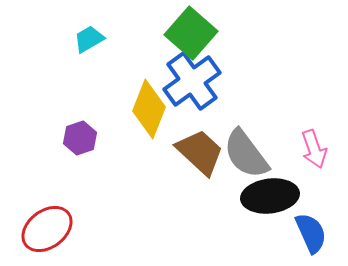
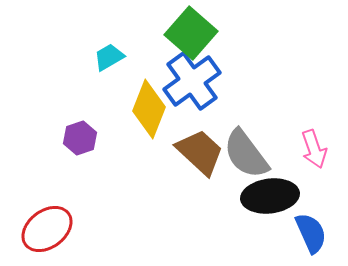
cyan trapezoid: moved 20 px right, 18 px down
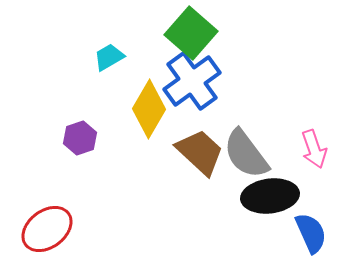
yellow diamond: rotated 8 degrees clockwise
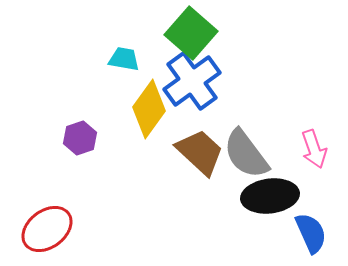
cyan trapezoid: moved 15 px right, 2 px down; rotated 40 degrees clockwise
yellow diamond: rotated 6 degrees clockwise
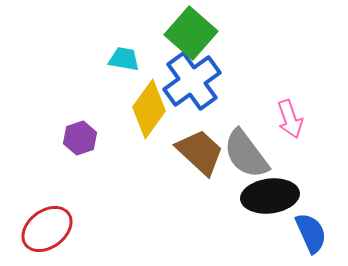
pink arrow: moved 24 px left, 30 px up
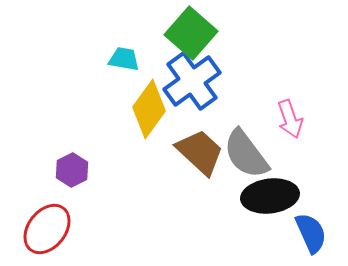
purple hexagon: moved 8 px left, 32 px down; rotated 8 degrees counterclockwise
red ellipse: rotated 15 degrees counterclockwise
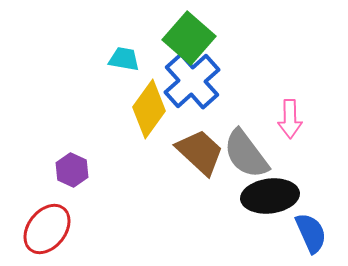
green square: moved 2 px left, 5 px down
blue cross: rotated 6 degrees counterclockwise
pink arrow: rotated 18 degrees clockwise
purple hexagon: rotated 8 degrees counterclockwise
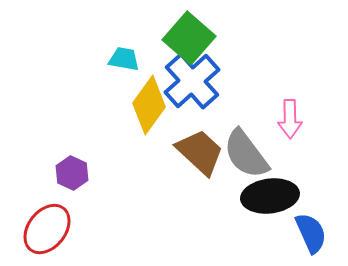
yellow diamond: moved 4 px up
purple hexagon: moved 3 px down
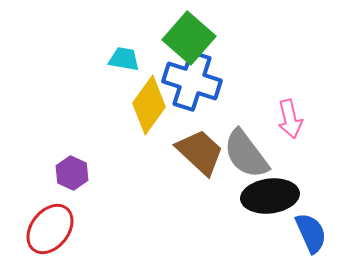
blue cross: rotated 30 degrees counterclockwise
pink arrow: rotated 12 degrees counterclockwise
red ellipse: moved 3 px right
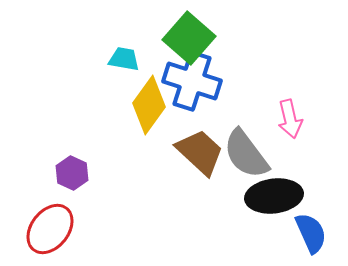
black ellipse: moved 4 px right
